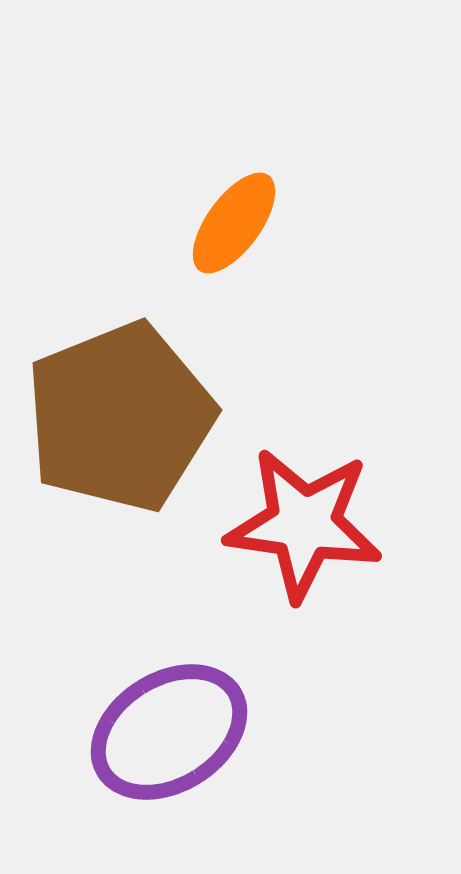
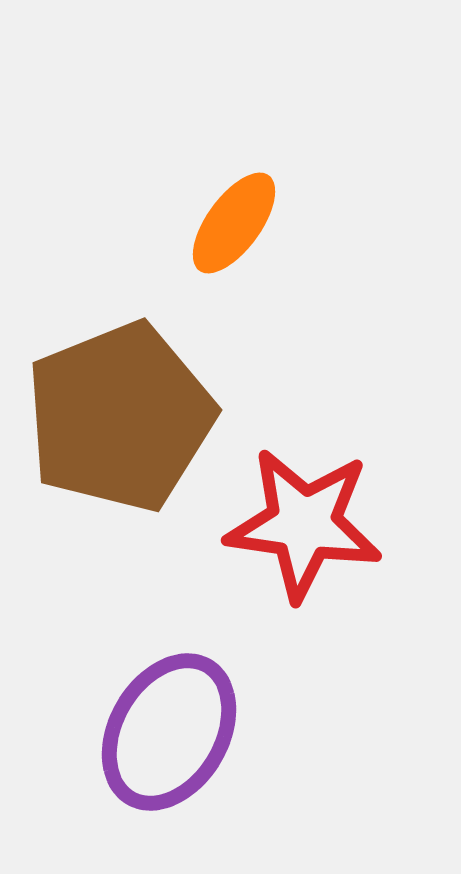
purple ellipse: rotated 28 degrees counterclockwise
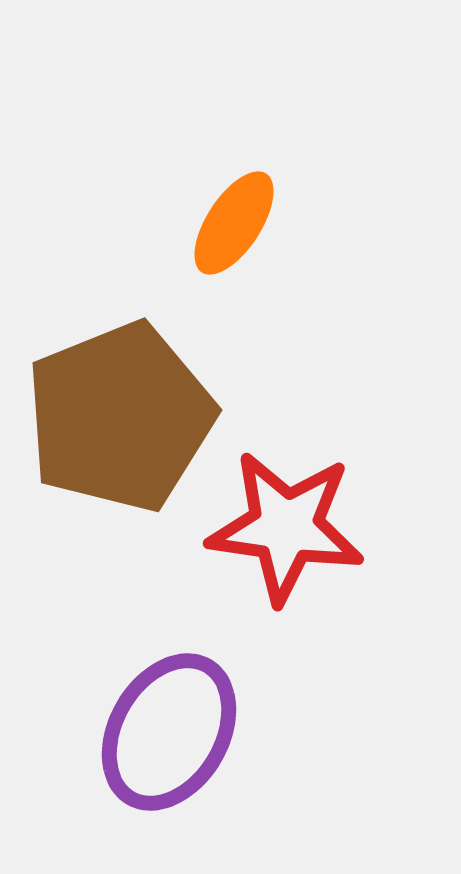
orange ellipse: rotated 3 degrees counterclockwise
red star: moved 18 px left, 3 px down
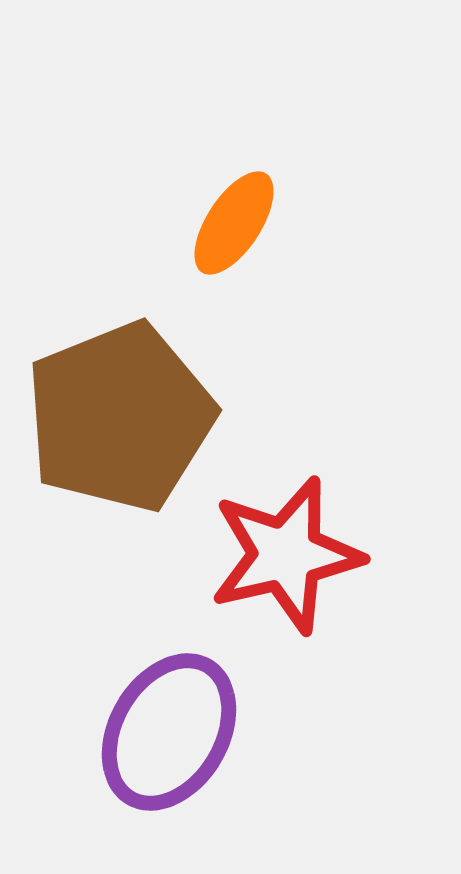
red star: moved 28 px down; rotated 21 degrees counterclockwise
